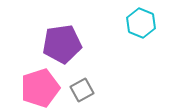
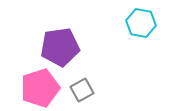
cyan hexagon: rotated 12 degrees counterclockwise
purple pentagon: moved 2 px left, 3 px down
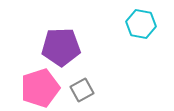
cyan hexagon: moved 1 px down
purple pentagon: moved 1 px right; rotated 6 degrees clockwise
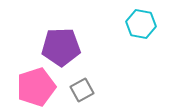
pink pentagon: moved 4 px left, 1 px up
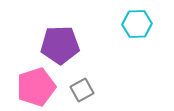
cyan hexagon: moved 4 px left; rotated 12 degrees counterclockwise
purple pentagon: moved 1 px left, 2 px up
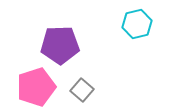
cyan hexagon: rotated 12 degrees counterclockwise
gray square: rotated 20 degrees counterclockwise
